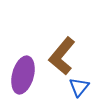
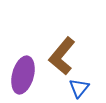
blue triangle: moved 1 px down
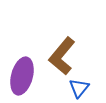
purple ellipse: moved 1 px left, 1 px down
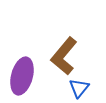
brown L-shape: moved 2 px right
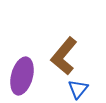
blue triangle: moved 1 px left, 1 px down
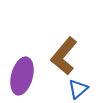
blue triangle: rotated 10 degrees clockwise
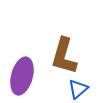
brown L-shape: rotated 24 degrees counterclockwise
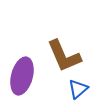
brown L-shape: rotated 39 degrees counterclockwise
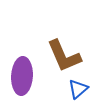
purple ellipse: rotated 12 degrees counterclockwise
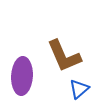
blue triangle: moved 1 px right
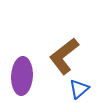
brown L-shape: rotated 75 degrees clockwise
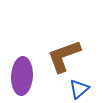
brown L-shape: rotated 18 degrees clockwise
